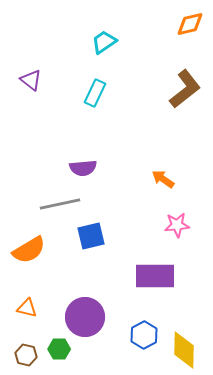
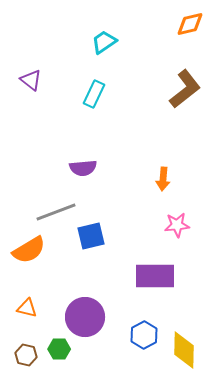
cyan rectangle: moved 1 px left, 1 px down
orange arrow: rotated 120 degrees counterclockwise
gray line: moved 4 px left, 8 px down; rotated 9 degrees counterclockwise
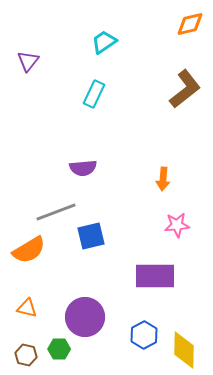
purple triangle: moved 3 px left, 19 px up; rotated 30 degrees clockwise
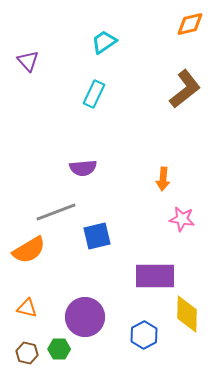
purple triangle: rotated 20 degrees counterclockwise
pink star: moved 5 px right, 6 px up; rotated 15 degrees clockwise
blue square: moved 6 px right
yellow diamond: moved 3 px right, 36 px up
brown hexagon: moved 1 px right, 2 px up
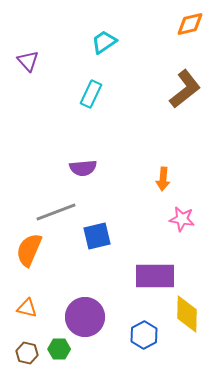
cyan rectangle: moved 3 px left
orange semicircle: rotated 144 degrees clockwise
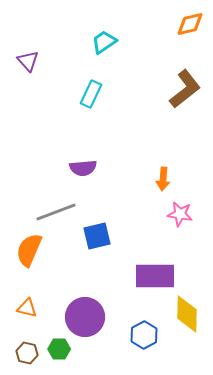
pink star: moved 2 px left, 5 px up
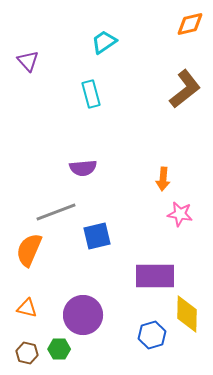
cyan rectangle: rotated 40 degrees counterclockwise
purple circle: moved 2 px left, 2 px up
blue hexagon: moved 8 px right; rotated 12 degrees clockwise
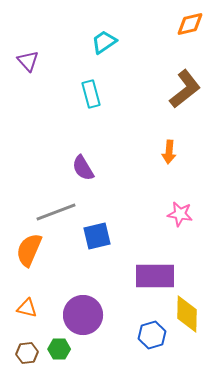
purple semicircle: rotated 64 degrees clockwise
orange arrow: moved 6 px right, 27 px up
brown hexagon: rotated 20 degrees counterclockwise
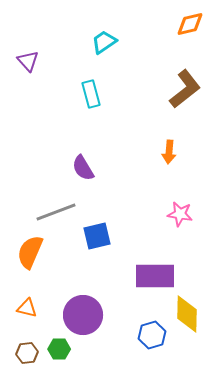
orange semicircle: moved 1 px right, 2 px down
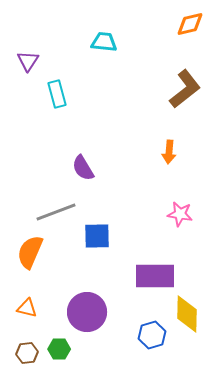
cyan trapezoid: rotated 40 degrees clockwise
purple triangle: rotated 15 degrees clockwise
cyan rectangle: moved 34 px left
blue square: rotated 12 degrees clockwise
purple circle: moved 4 px right, 3 px up
